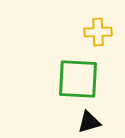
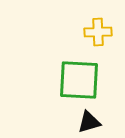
green square: moved 1 px right, 1 px down
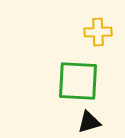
green square: moved 1 px left, 1 px down
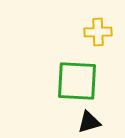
green square: moved 1 px left
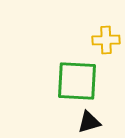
yellow cross: moved 8 px right, 8 px down
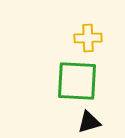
yellow cross: moved 18 px left, 2 px up
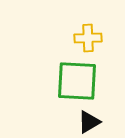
black triangle: rotated 15 degrees counterclockwise
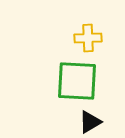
black triangle: moved 1 px right
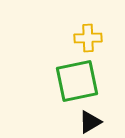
green square: rotated 15 degrees counterclockwise
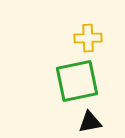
black triangle: rotated 20 degrees clockwise
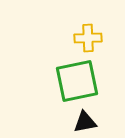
black triangle: moved 5 px left
